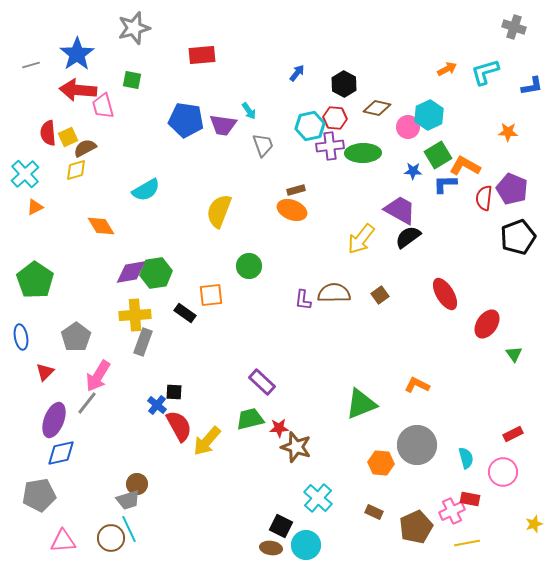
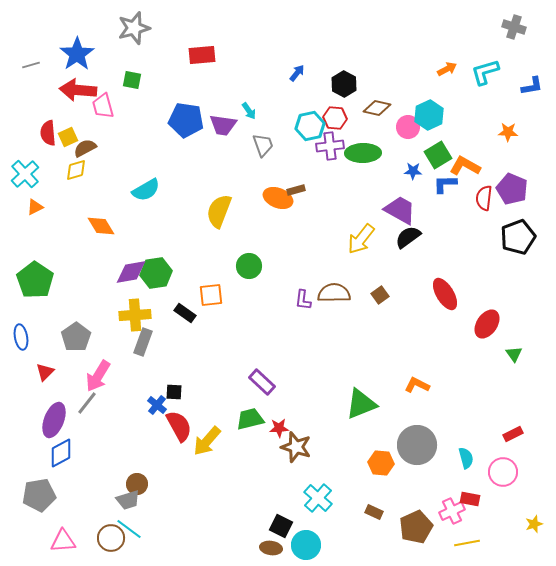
orange ellipse at (292, 210): moved 14 px left, 12 px up
blue diamond at (61, 453): rotated 16 degrees counterclockwise
cyan line at (129, 529): rotated 28 degrees counterclockwise
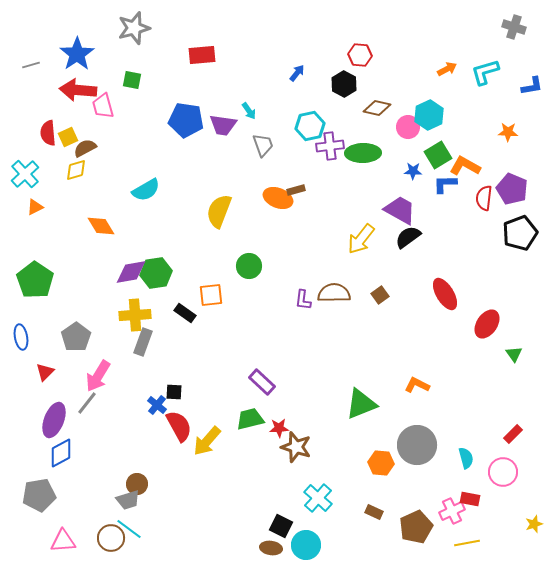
red hexagon at (335, 118): moved 25 px right, 63 px up
black pentagon at (518, 237): moved 2 px right, 4 px up
red rectangle at (513, 434): rotated 18 degrees counterclockwise
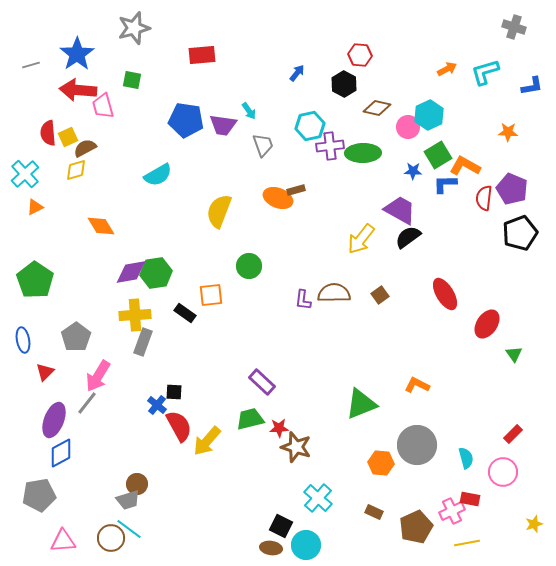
cyan semicircle at (146, 190): moved 12 px right, 15 px up
blue ellipse at (21, 337): moved 2 px right, 3 px down
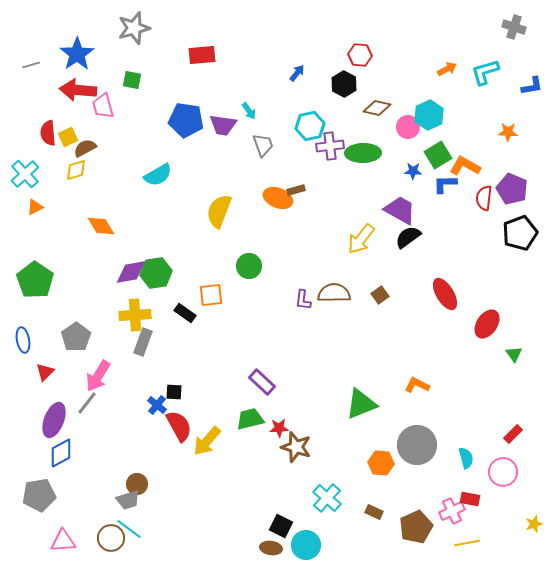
cyan cross at (318, 498): moved 9 px right
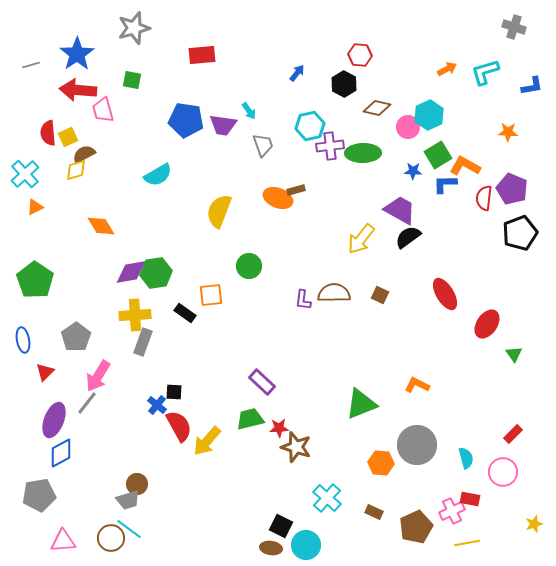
pink trapezoid at (103, 106): moved 4 px down
brown semicircle at (85, 148): moved 1 px left, 6 px down
brown square at (380, 295): rotated 30 degrees counterclockwise
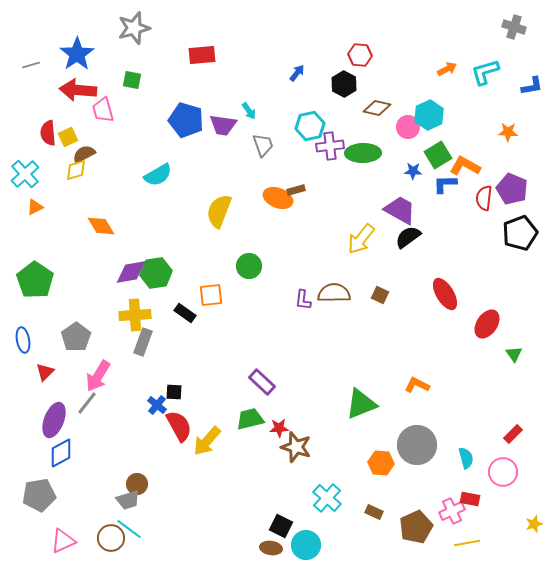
blue pentagon at (186, 120): rotated 8 degrees clockwise
pink triangle at (63, 541): rotated 20 degrees counterclockwise
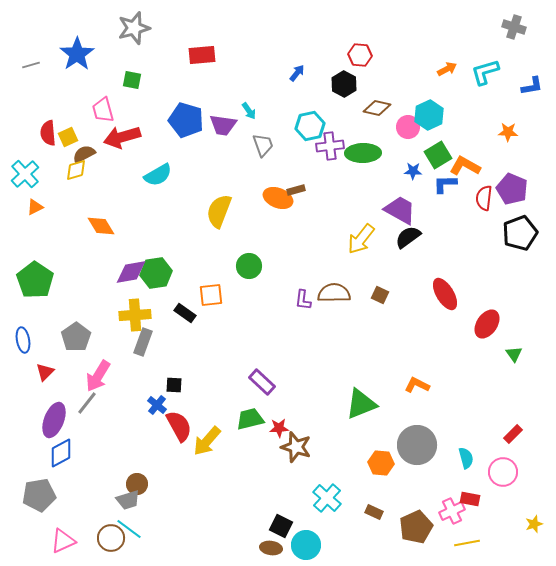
red arrow at (78, 90): moved 44 px right, 47 px down; rotated 21 degrees counterclockwise
black square at (174, 392): moved 7 px up
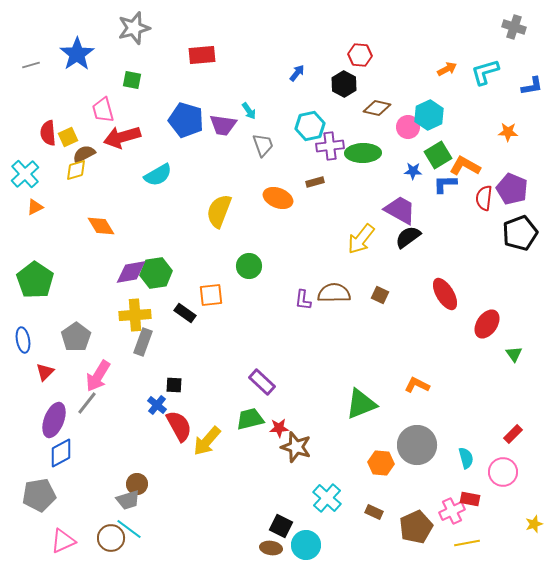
brown rectangle at (296, 190): moved 19 px right, 8 px up
